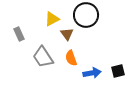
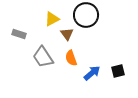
gray rectangle: rotated 48 degrees counterclockwise
blue arrow: rotated 30 degrees counterclockwise
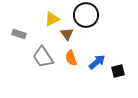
blue arrow: moved 5 px right, 11 px up
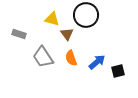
yellow triangle: rotated 42 degrees clockwise
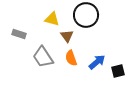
brown triangle: moved 2 px down
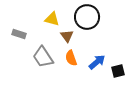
black circle: moved 1 px right, 2 px down
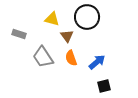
black square: moved 14 px left, 15 px down
